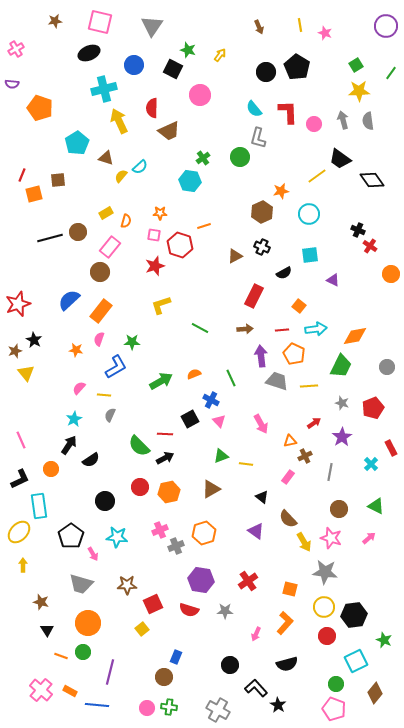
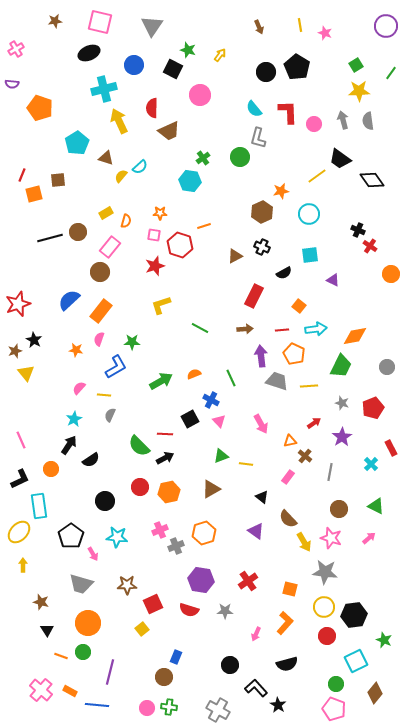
brown cross at (305, 456): rotated 24 degrees counterclockwise
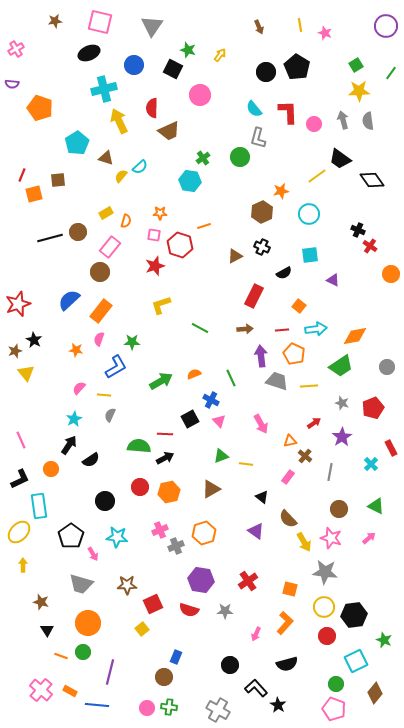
green trapezoid at (341, 366): rotated 30 degrees clockwise
green semicircle at (139, 446): rotated 140 degrees clockwise
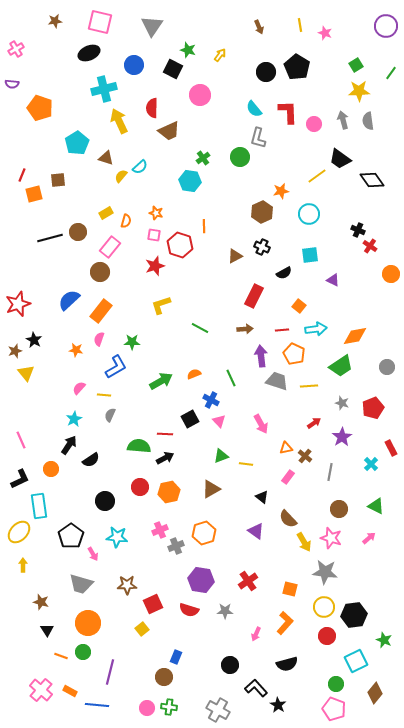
orange star at (160, 213): moved 4 px left; rotated 16 degrees clockwise
orange line at (204, 226): rotated 72 degrees counterclockwise
orange triangle at (290, 441): moved 4 px left, 7 px down
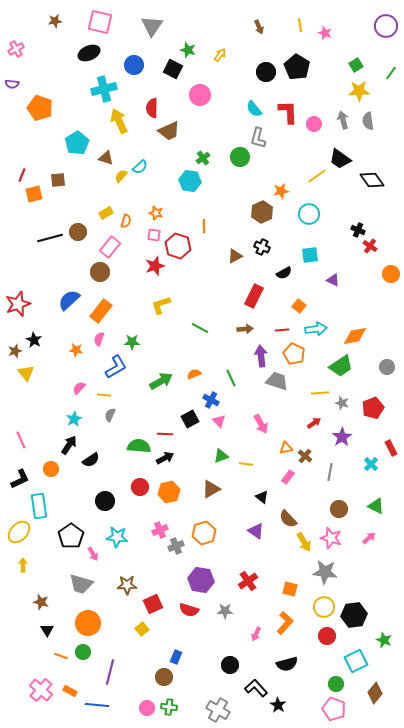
red hexagon at (180, 245): moved 2 px left, 1 px down
yellow line at (309, 386): moved 11 px right, 7 px down
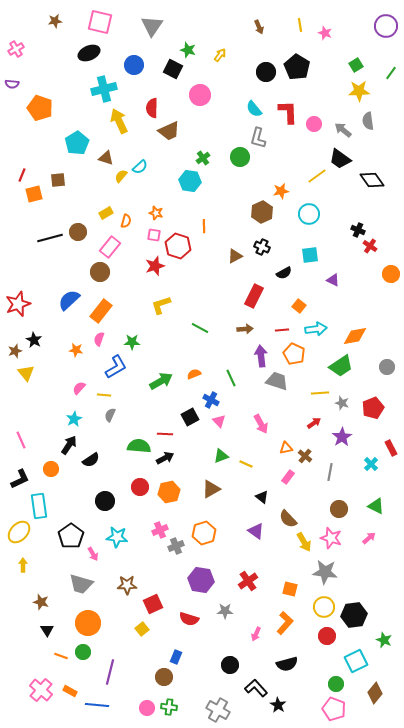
gray arrow at (343, 120): moved 10 px down; rotated 36 degrees counterclockwise
black square at (190, 419): moved 2 px up
yellow line at (246, 464): rotated 16 degrees clockwise
red semicircle at (189, 610): moved 9 px down
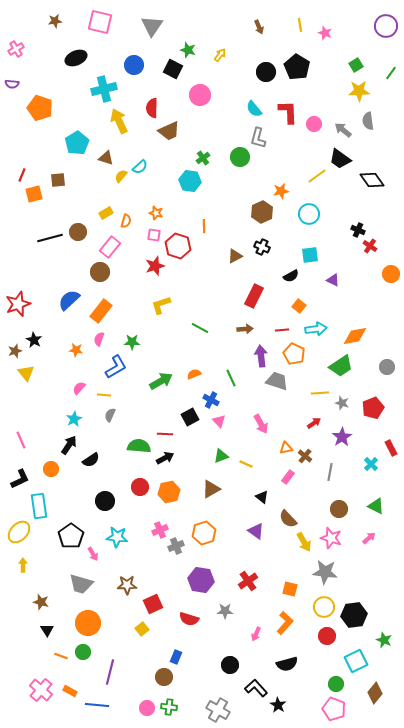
black ellipse at (89, 53): moved 13 px left, 5 px down
black semicircle at (284, 273): moved 7 px right, 3 px down
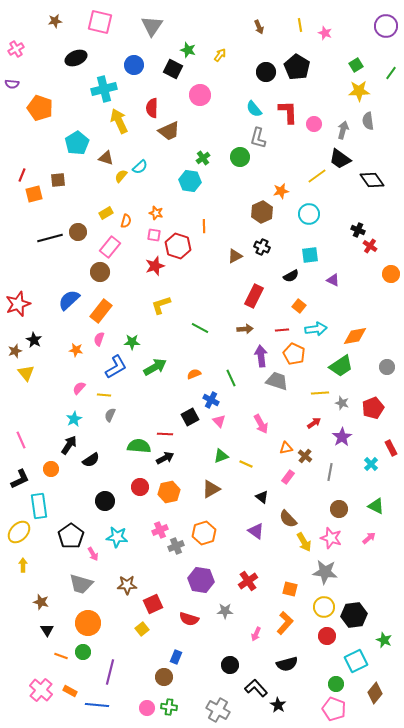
gray arrow at (343, 130): rotated 66 degrees clockwise
green arrow at (161, 381): moved 6 px left, 14 px up
